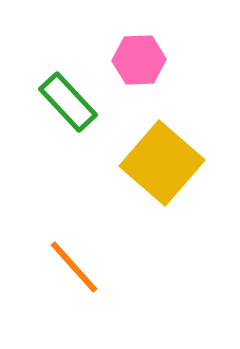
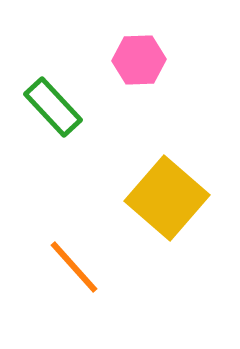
green rectangle: moved 15 px left, 5 px down
yellow square: moved 5 px right, 35 px down
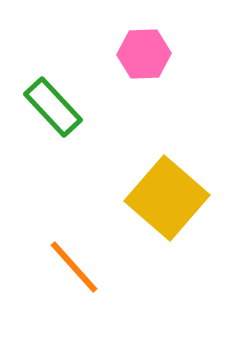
pink hexagon: moved 5 px right, 6 px up
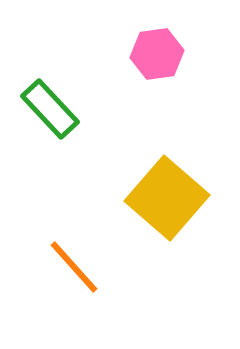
pink hexagon: moved 13 px right; rotated 6 degrees counterclockwise
green rectangle: moved 3 px left, 2 px down
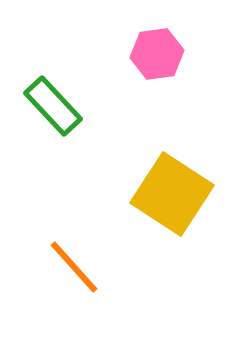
green rectangle: moved 3 px right, 3 px up
yellow square: moved 5 px right, 4 px up; rotated 8 degrees counterclockwise
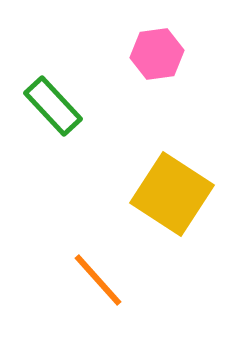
orange line: moved 24 px right, 13 px down
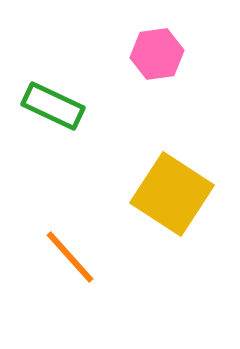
green rectangle: rotated 22 degrees counterclockwise
orange line: moved 28 px left, 23 px up
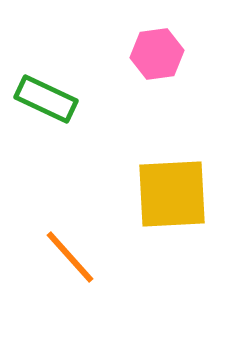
green rectangle: moved 7 px left, 7 px up
yellow square: rotated 36 degrees counterclockwise
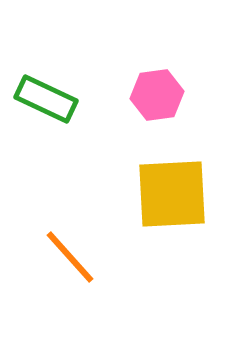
pink hexagon: moved 41 px down
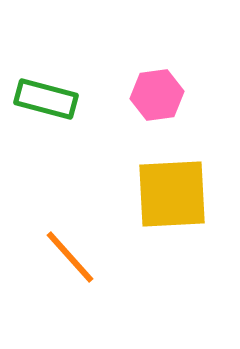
green rectangle: rotated 10 degrees counterclockwise
